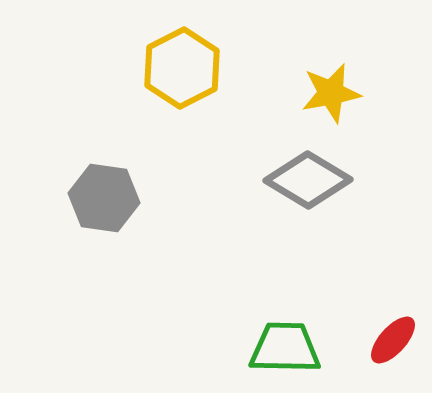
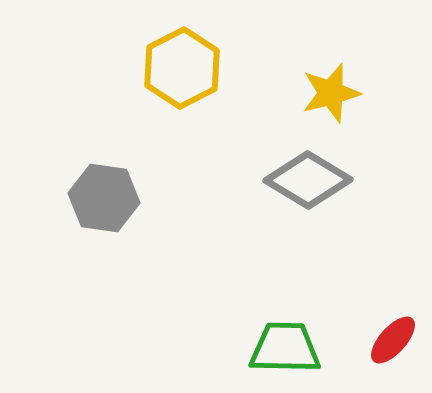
yellow star: rotated 4 degrees counterclockwise
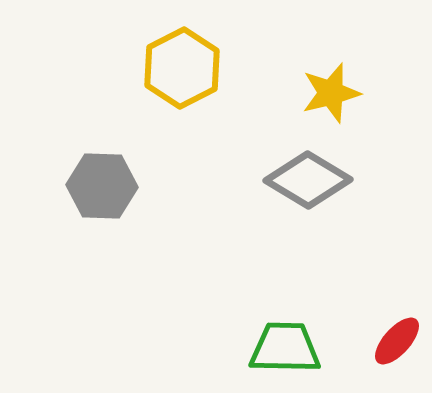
gray hexagon: moved 2 px left, 12 px up; rotated 6 degrees counterclockwise
red ellipse: moved 4 px right, 1 px down
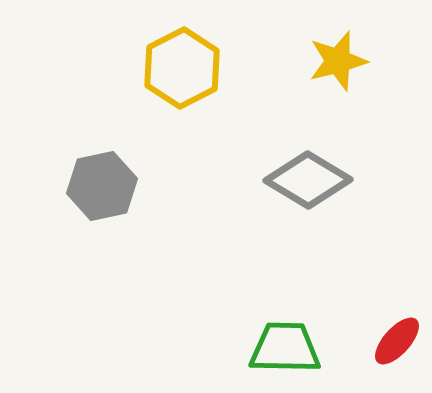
yellow star: moved 7 px right, 32 px up
gray hexagon: rotated 14 degrees counterclockwise
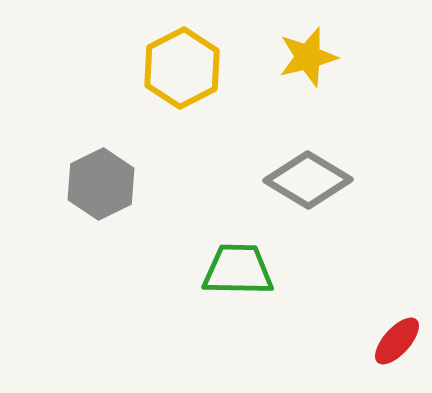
yellow star: moved 30 px left, 4 px up
gray hexagon: moved 1 px left, 2 px up; rotated 14 degrees counterclockwise
green trapezoid: moved 47 px left, 78 px up
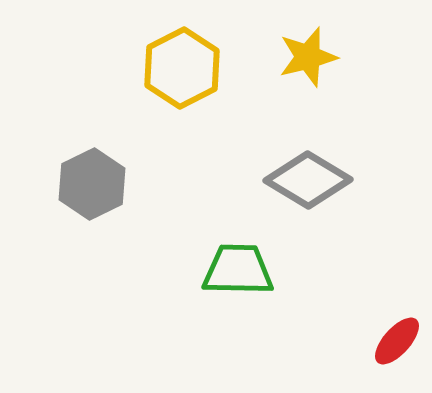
gray hexagon: moved 9 px left
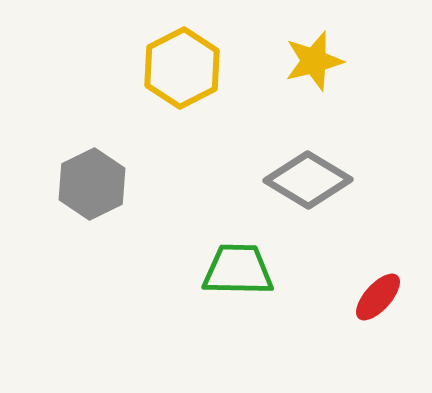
yellow star: moved 6 px right, 4 px down
red ellipse: moved 19 px left, 44 px up
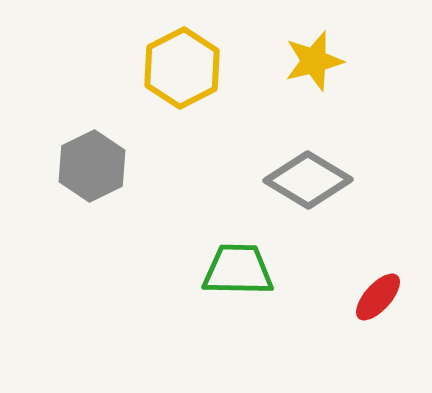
gray hexagon: moved 18 px up
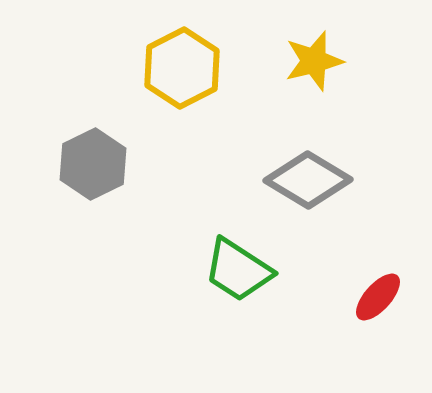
gray hexagon: moved 1 px right, 2 px up
green trapezoid: rotated 148 degrees counterclockwise
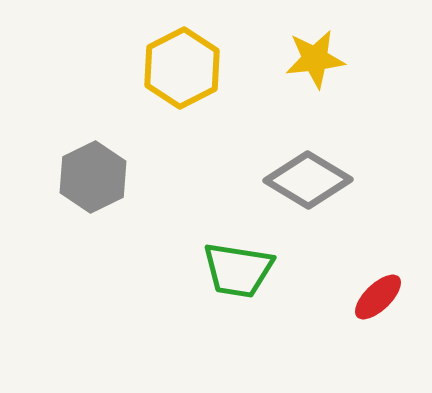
yellow star: moved 1 px right, 2 px up; rotated 8 degrees clockwise
gray hexagon: moved 13 px down
green trapezoid: rotated 24 degrees counterclockwise
red ellipse: rotated 4 degrees clockwise
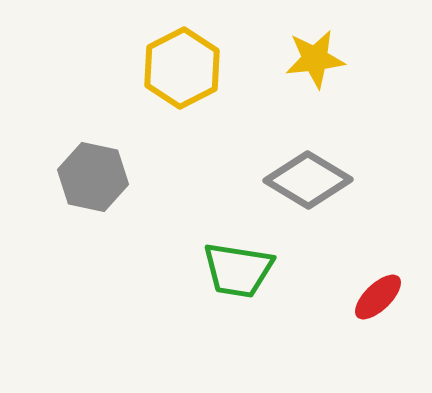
gray hexagon: rotated 22 degrees counterclockwise
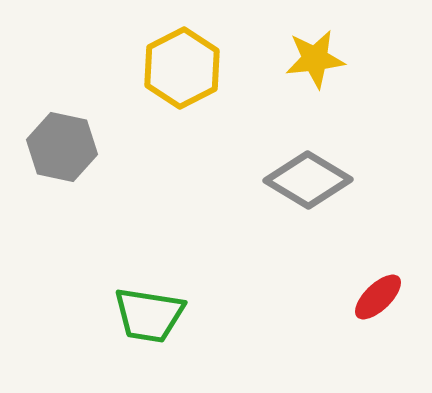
gray hexagon: moved 31 px left, 30 px up
green trapezoid: moved 89 px left, 45 px down
